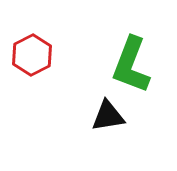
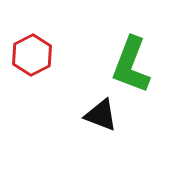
black triangle: moved 7 px left, 1 px up; rotated 30 degrees clockwise
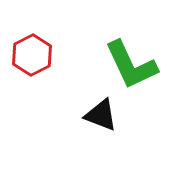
green L-shape: rotated 46 degrees counterclockwise
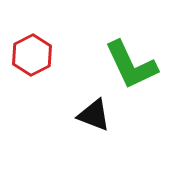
black triangle: moved 7 px left
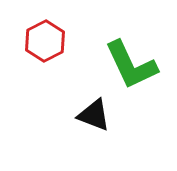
red hexagon: moved 13 px right, 14 px up
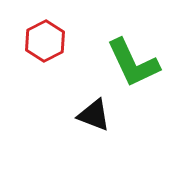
green L-shape: moved 2 px right, 2 px up
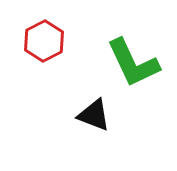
red hexagon: moved 1 px left
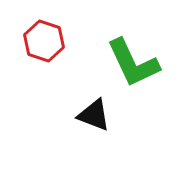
red hexagon: rotated 15 degrees counterclockwise
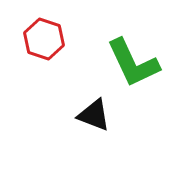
red hexagon: moved 2 px up
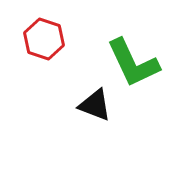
black triangle: moved 1 px right, 10 px up
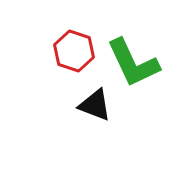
red hexagon: moved 30 px right, 12 px down
